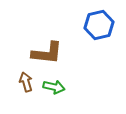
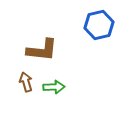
brown L-shape: moved 5 px left, 3 px up
green arrow: rotated 15 degrees counterclockwise
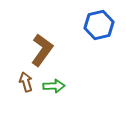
brown L-shape: rotated 60 degrees counterclockwise
green arrow: moved 1 px up
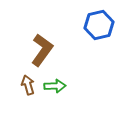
brown arrow: moved 2 px right, 3 px down
green arrow: moved 1 px right
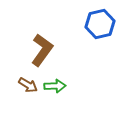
blue hexagon: moved 1 px right, 1 px up
brown arrow: rotated 138 degrees clockwise
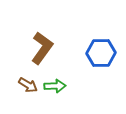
blue hexagon: moved 1 px right, 29 px down; rotated 12 degrees clockwise
brown L-shape: moved 2 px up
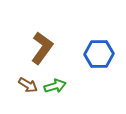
blue hexagon: moved 2 px left, 1 px down
green arrow: rotated 15 degrees counterclockwise
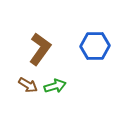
brown L-shape: moved 2 px left, 1 px down
blue hexagon: moved 4 px left, 8 px up
